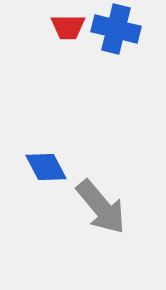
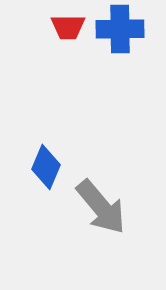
blue cross: moved 4 px right; rotated 15 degrees counterclockwise
blue diamond: rotated 51 degrees clockwise
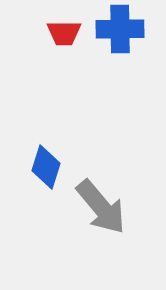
red trapezoid: moved 4 px left, 6 px down
blue diamond: rotated 6 degrees counterclockwise
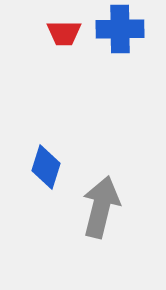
gray arrow: rotated 126 degrees counterclockwise
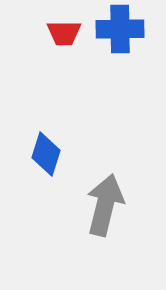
blue diamond: moved 13 px up
gray arrow: moved 4 px right, 2 px up
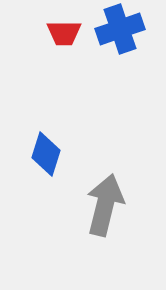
blue cross: rotated 18 degrees counterclockwise
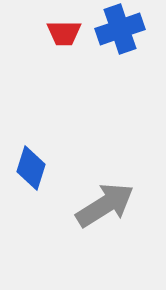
blue diamond: moved 15 px left, 14 px down
gray arrow: rotated 44 degrees clockwise
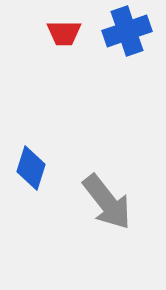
blue cross: moved 7 px right, 2 px down
gray arrow: moved 2 px right, 3 px up; rotated 84 degrees clockwise
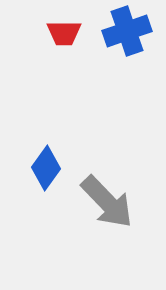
blue diamond: moved 15 px right; rotated 18 degrees clockwise
gray arrow: rotated 6 degrees counterclockwise
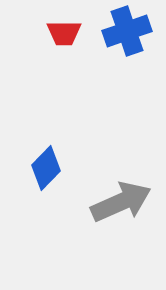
blue diamond: rotated 9 degrees clockwise
gray arrow: moved 14 px right; rotated 70 degrees counterclockwise
